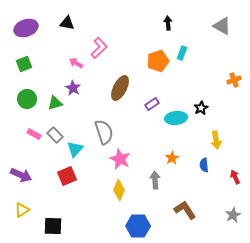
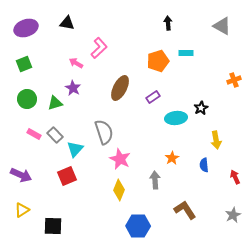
cyan rectangle: moved 4 px right; rotated 72 degrees clockwise
purple rectangle: moved 1 px right, 7 px up
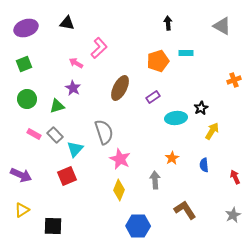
green triangle: moved 2 px right, 3 px down
yellow arrow: moved 4 px left, 9 px up; rotated 138 degrees counterclockwise
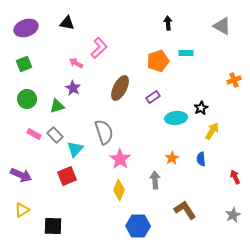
pink star: rotated 10 degrees clockwise
blue semicircle: moved 3 px left, 6 px up
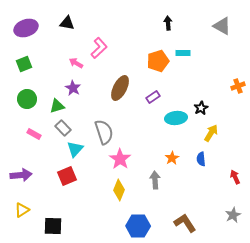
cyan rectangle: moved 3 px left
orange cross: moved 4 px right, 6 px down
yellow arrow: moved 1 px left, 2 px down
gray rectangle: moved 8 px right, 7 px up
purple arrow: rotated 30 degrees counterclockwise
brown L-shape: moved 13 px down
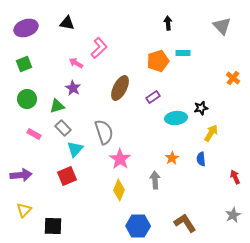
gray triangle: rotated 18 degrees clockwise
orange cross: moved 5 px left, 8 px up; rotated 32 degrees counterclockwise
black star: rotated 16 degrees clockwise
yellow triangle: moved 2 px right; rotated 14 degrees counterclockwise
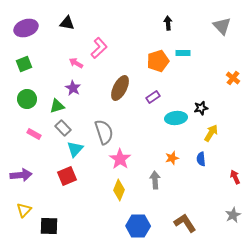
orange star: rotated 16 degrees clockwise
black square: moved 4 px left
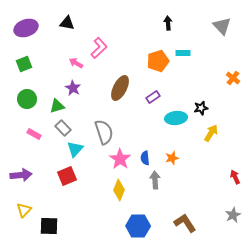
blue semicircle: moved 56 px left, 1 px up
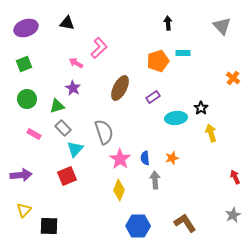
black star: rotated 24 degrees counterclockwise
yellow arrow: rotated 48 degrees counterclockwise
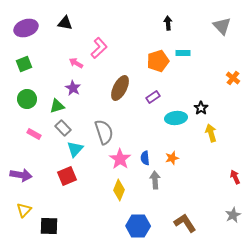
black triangle: moved 2 px left
purple arrow: rotated 15 degrees clockwise
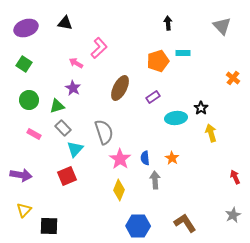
green square: rotated 35 degrees counterclockwise
green circle: moved 2 px right, 1 px down
orange star: rotated 24 degrees counterclockwise
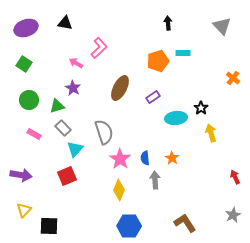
blue hexagon: moved 9 px left
